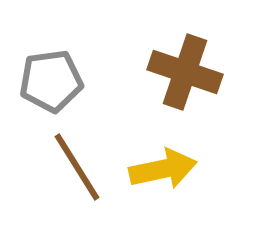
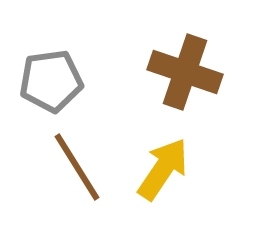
yellow arrow: rotated 44 degrees counterclockwise
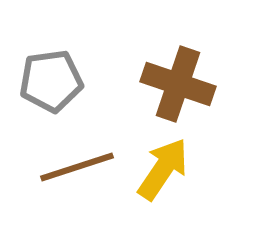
brown cross: moved 7 px left, 12 px down
brown line: rotated 76 degrees counterclockwise
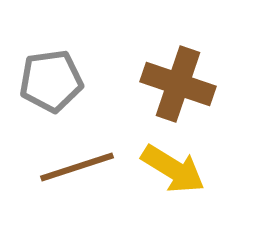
yellow arrow: moved 10 px right; rotated 88 degrees clockwise
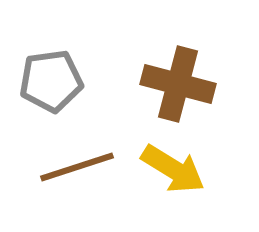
brown cross: rotated 4 degrees counterclockwise
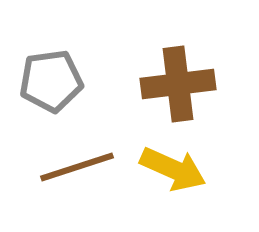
brown cross: rotated 22 degrees counterclockwise
yellow arrow: rotated 8 degrees counterclockwise
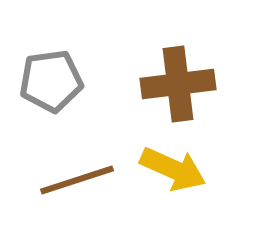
brown line: moved 13 px down
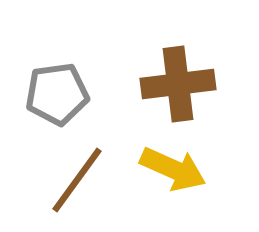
gray pentagon: moved 6 px right, 13 px down
brown line: rotated 36 degrees counterclockwise
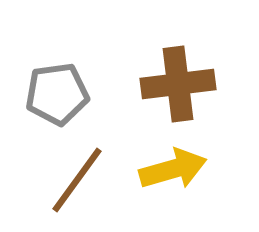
yellow arrow: rotated 40 degrees counterclockwise
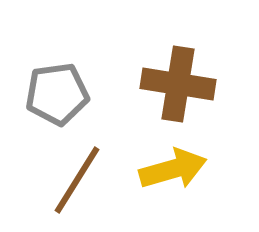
brown cross: rotated 16 degrees clockwise
brown line: rotated 4 degrees counterclockwise
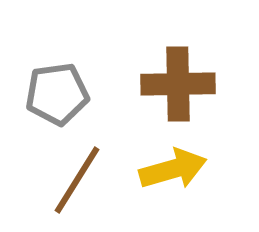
brown cross: rotated 10 degrees counterclockwise
